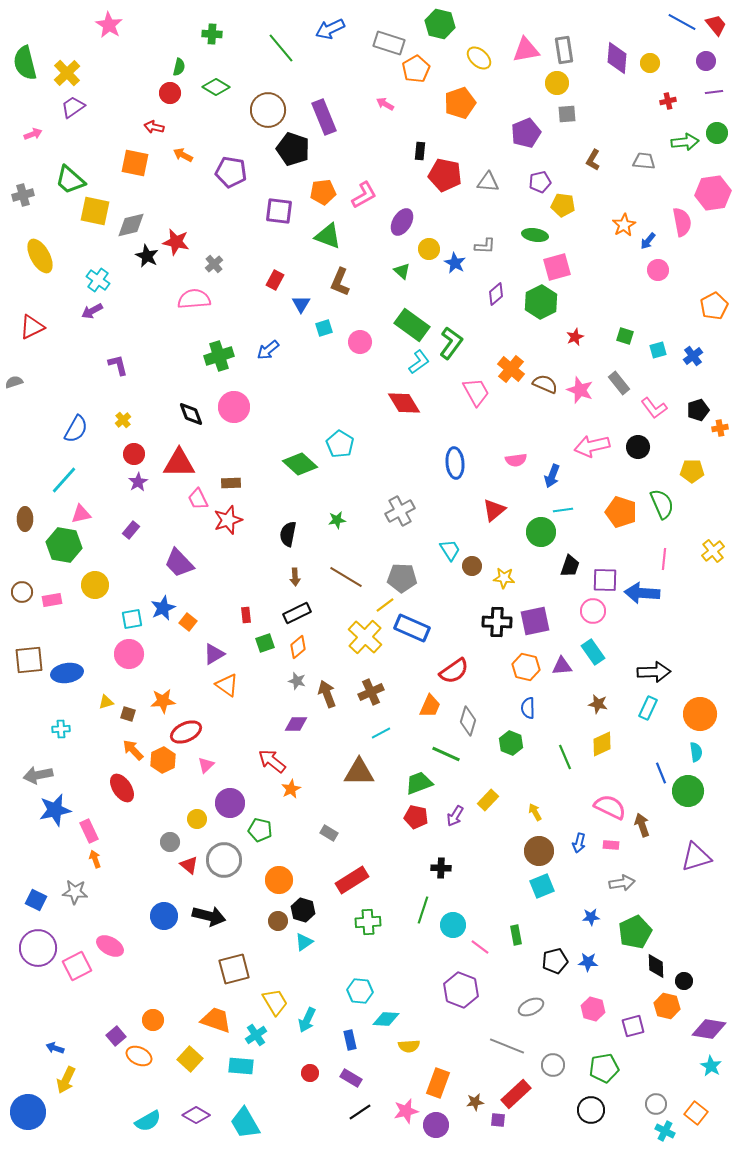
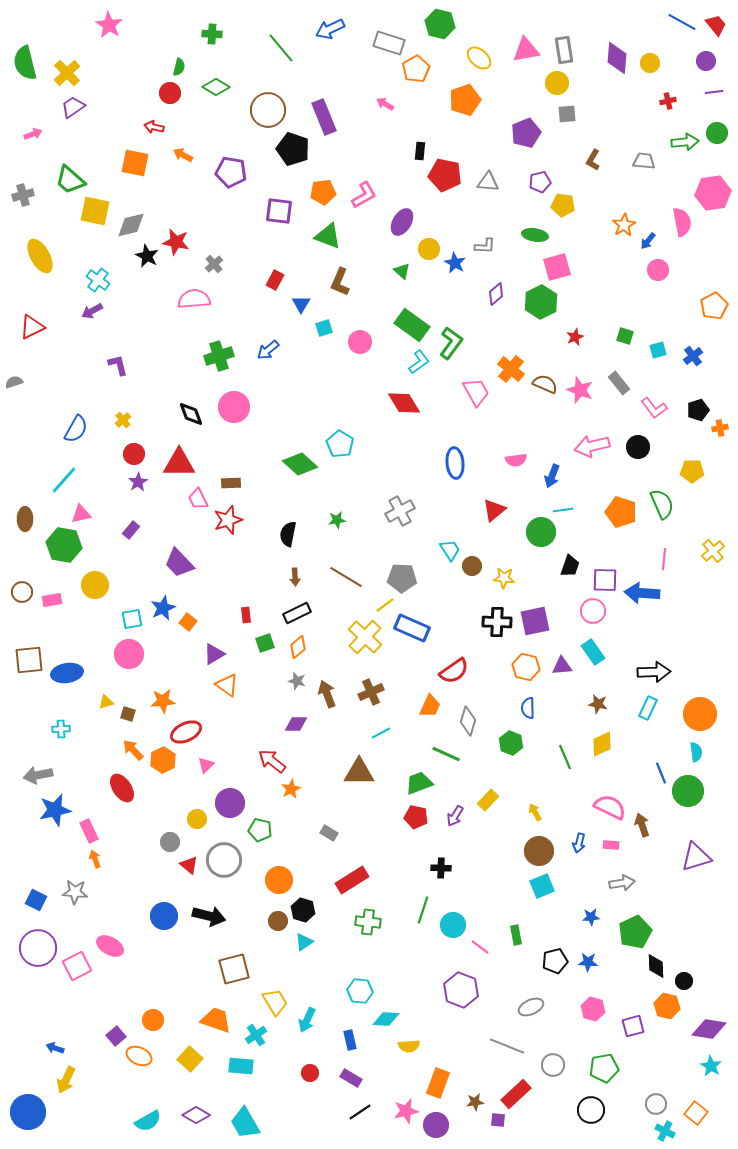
orange pentagon at (460, 103): moved 5 px right, 3 px up
green cross at (368, 922): rotated 10 degrees clockwise
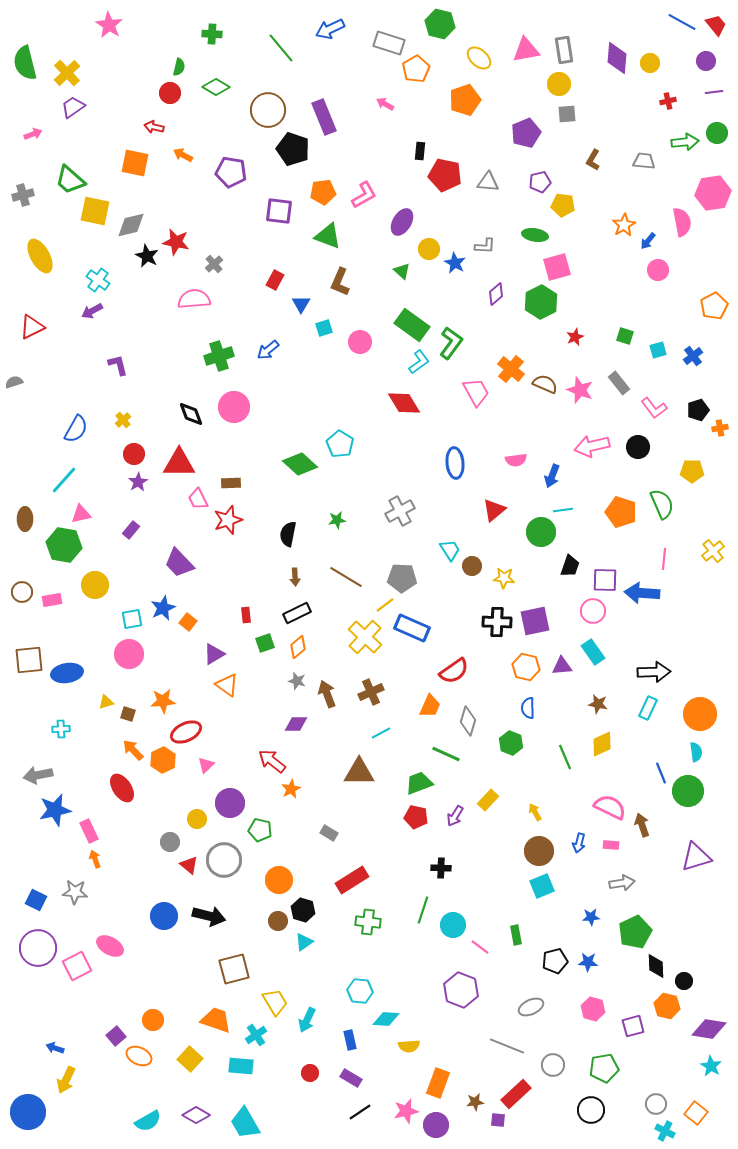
yellow circle at (557, 83): moved 2 px right, 1 px down
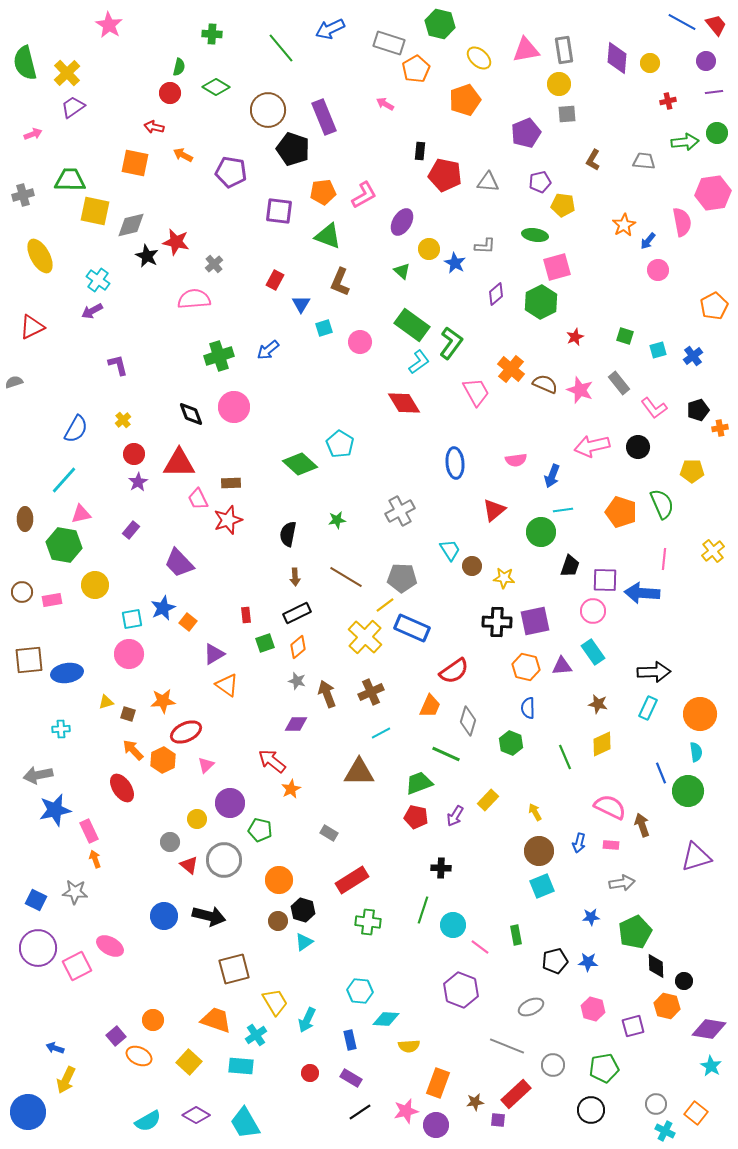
green trapezoid at (70, 180): rotated 140 degrees clockwise
yellow square at (190, 1059): moved 1 px left, 3 px down
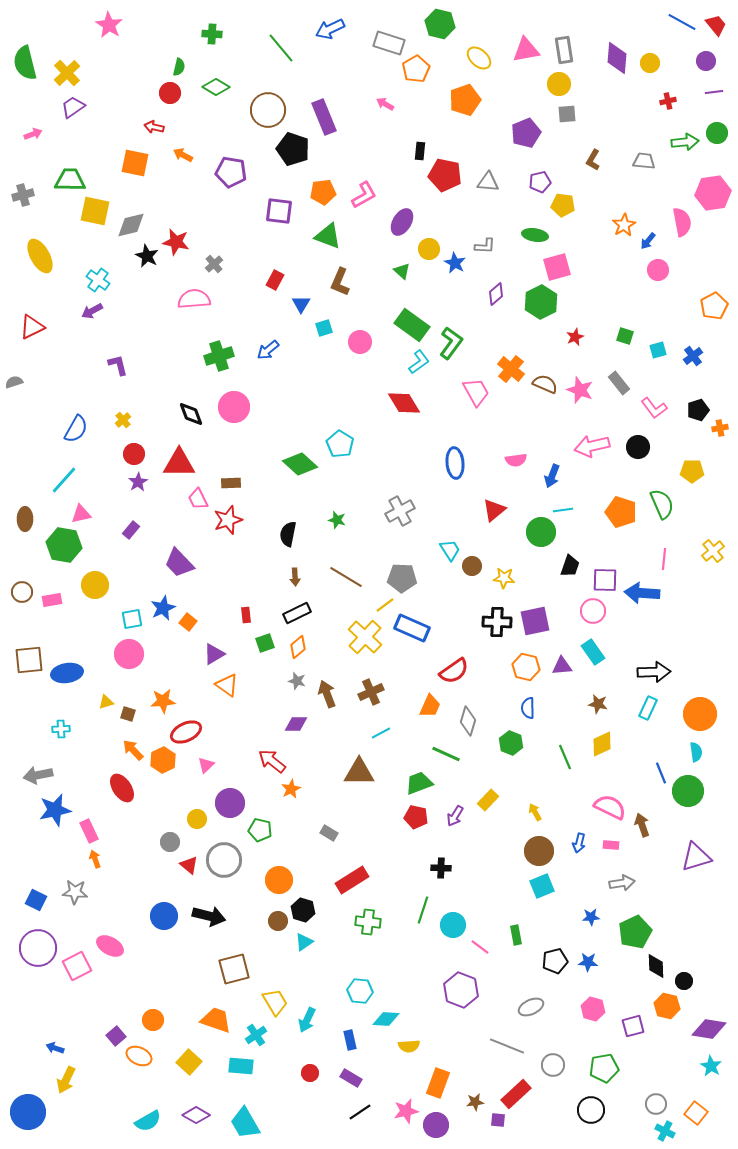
green star at (337, 520): rotated 24 degrees clockwise
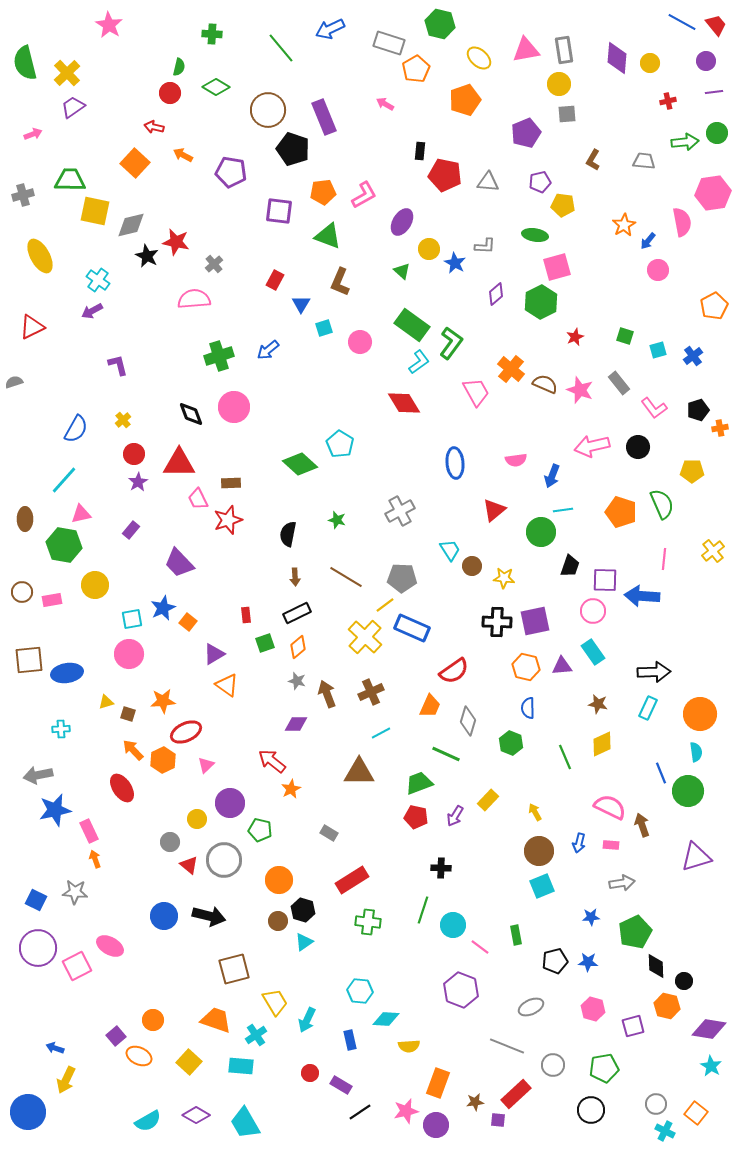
orange square at (135, 163): rotated 32 degrees clockwise
blue arrow at (642, 593): moved 3 px down
purple rectangle at (351, 1078): moved 10 px left, 7 px down
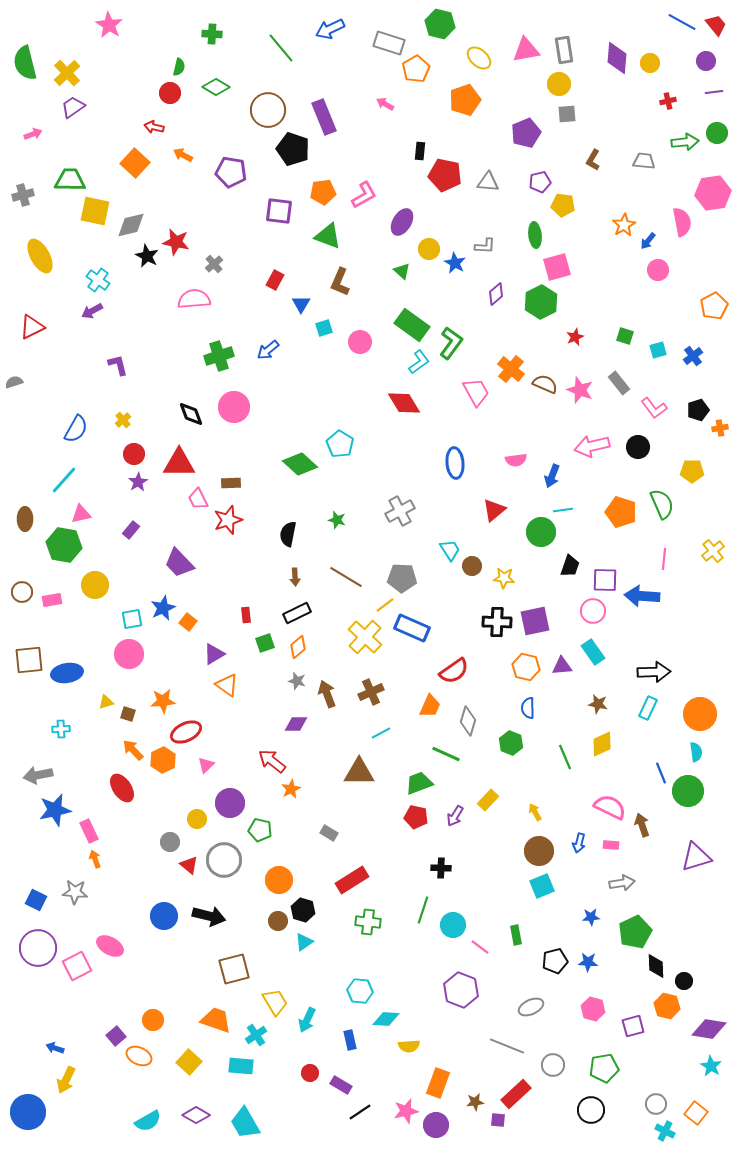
green ellipse at (535, 235): rotated 75 degrees clockwise
